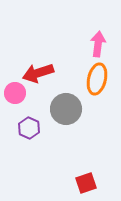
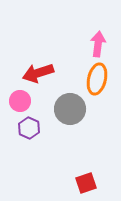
pink circle: moved 5 px right, 8 px down
gray circle: moved 4 px right
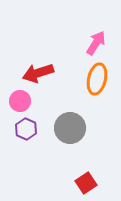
pink arrow: moved 2 px left, 1 px up; rotated 25 degrees clockwise
gray circle: moved 19 px down
purple hexagon: moved 3 px left, 1 px down
red square: rotated 15 degrees counterclockwise
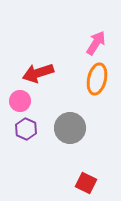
red square: rotated 30 degrees counterclockwise
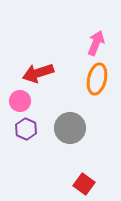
pink arrow: rotated 10 degrees counterclockwise
red square: moved 2 px left, 1 px down; rotated 10 degrees clockwise
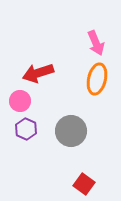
pink arrow: rotated 135 degrees clockwise
gray circle: moved 1 px right, 3 px down
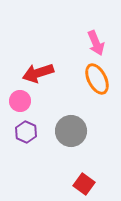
orange ellipse: rotated 40 degrees counterclockwise
purple hexagon: moved 3 px down
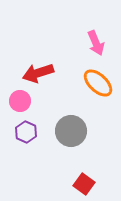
orange ellipse: moved 1 px right, 4 px down; rotated 20 degrees counterclockwise
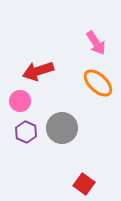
pink arrow: rotated 10 degrees counterclockwise
red arrow: moved 2 px up
gray circle: moved 9 px left, 3 px up
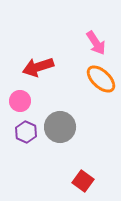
red arrow: moved 4 px up
orange ellipse: moved 3 px right, 4 px up
gray circle: moved 2 px left, 1 px up
red square: moved 1 px left, 3 px up
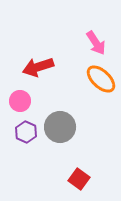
red square: moved 4 px left, 2 px up
